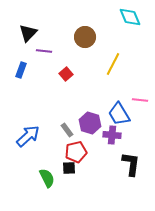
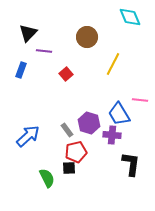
brown circle: moved 2 px right
purple hexagon: moved 1 px left
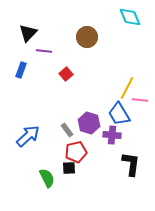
yellow line: moved 14 px right, 24 px down
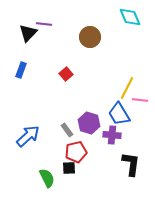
brown circle: moved 3 px right
purple line: moved 27 px up
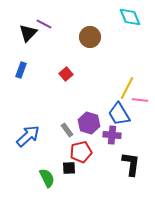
purple line: rotated 21 degrees clockwise
red pentagon: moved 5 px right
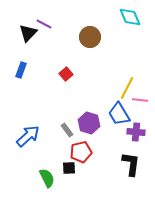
purple cross: moved 24 px right, 3 px up
